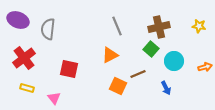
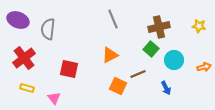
gray line: moved 4 px left, 7 px up
cyan circle: moved 1 px up
orange arrow: moved 1 px left
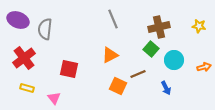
gray semicircle: moved 3 px left
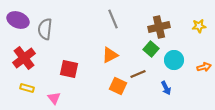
yellow star: rotated 16 degrees counterclockwise
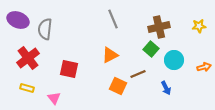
red cross: moved 4 px right
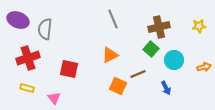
red cross: rotated 20 degrees clockwise
